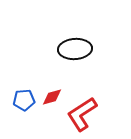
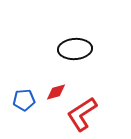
red diamond: moved 4 px right, 5 px up
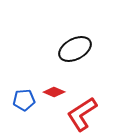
black ellipse: rotated 24 degrees counterclockwise
red diamond: moved 2 px left; rotated 40 degrees clockwise
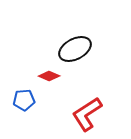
red diamond: moved 5 px left, 16 px up
red L-shape: moved 5 px right
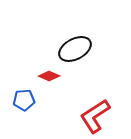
red L-shape: moved 8 px right, 2 px down
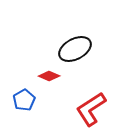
blue pentagon: rotated 25 degrees counterclockwise
red L-shape: moved 4 px left, 7 px up
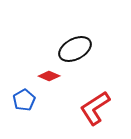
red L-shape: moved 4 px right, 1 px up
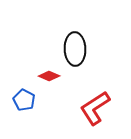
black ellipse: rotated 64 degrees counterclockwise
blue pentagon: rotated 15 degrees counterclockwise
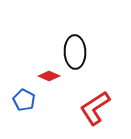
black ellipse: moved 3 px down
